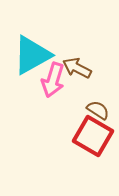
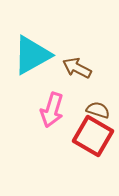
pink arrow: moved 1 px left, 30 px down
brown semicircle: rotated 15 degrees counterclockwise
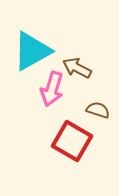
cyan triangle: moved 4 px up
pink arrow: moved 21 px up
red square: moved 21 px left, 5 px down
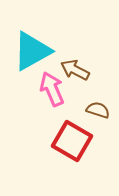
brown arrow: moved 2 px left, 2 px down
pink arrow: rotated 140 degrees clockwise
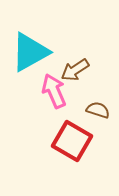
cyan triangle: moved 2 px left, 1 px down
brown arrow: rotated 60 degrees counterclockwise
pink arrow: moved 2 px right, 2 px down
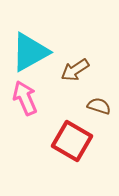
pink arrow: moved 29 px left, 7 px down
brown semicircle: moved 1 px right, 4 px up
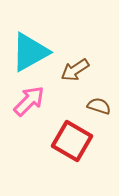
pink arrow: moved 4 px right, 3 px down; rotated 68 degrees clockwise
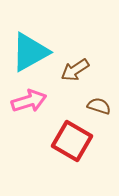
pink arrow: rotated 28 degrees clockwise
